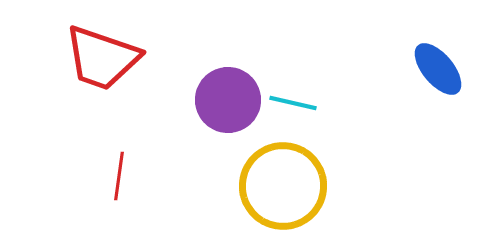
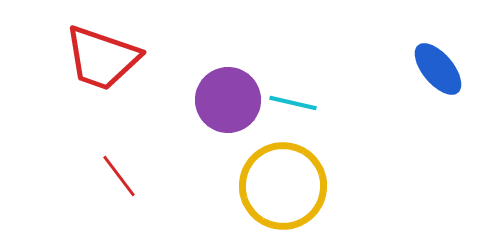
red line: rotated 45 degrees counterclockwise
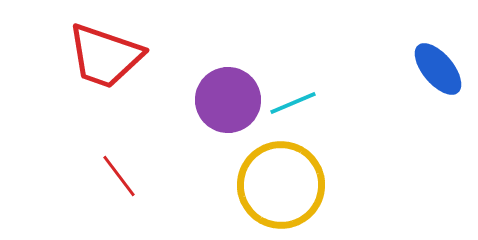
red trapezoid: moved 3 px right, 2 px up
cyan line: rotated 36 degrees counterclockwise
yellow circle: moved 2 px left, 1 px up
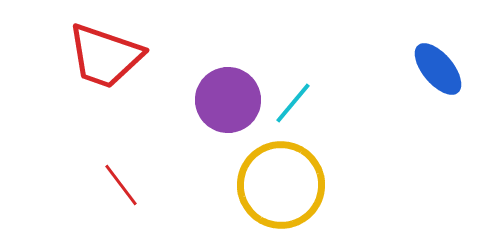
cyan line: rotated 27 degrees counterclockwise
red line: moved 2 px right, 9 px down
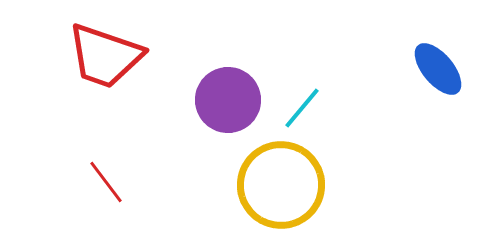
cyan line: moved 9 px right, 5 px down
red line: moved 15 px left, 3 px up
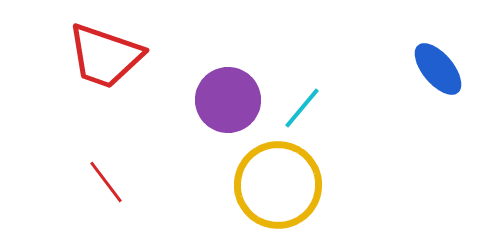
yellow circle: moved 3 px left
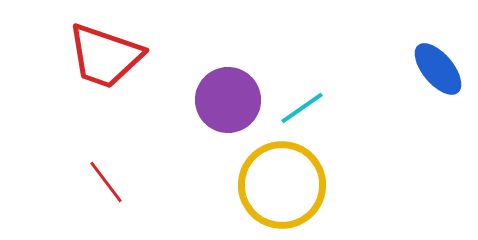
cyan line: rotated 15 degrees clockwise
yellow circle: moved 4 px right
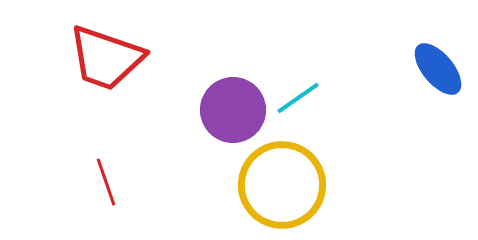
red trapezoid: moved 1 px right, 2 px down
purple circle: moved 5 px right, 10 px down
cyan line: moved 4 px left, 10 px up
red line: rotated 18 degrees clockwise
